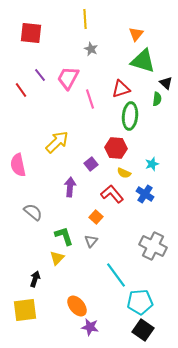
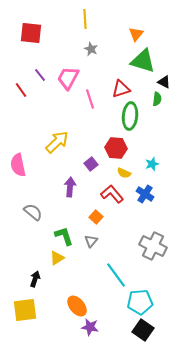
black triangle: moved 2 px left, 1 px up; rotated 16 degrees counterclockwise
yellow triangle: rotated 14 degrees clockwise
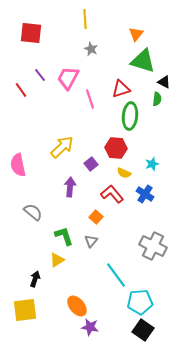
yellow arrow: moved 5 px right, 5 px down
yellow triangle: moved 2 px down
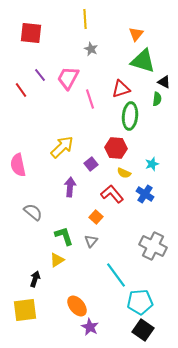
purple star: rotated 18 degrees clockwise
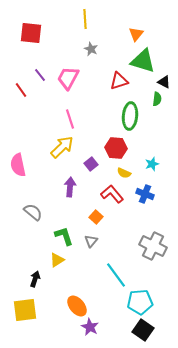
red triangle: moved 2 px left, 8 px up
pink line: moved 20 px left, 20 px down
blue cross: rotated 12 degrees counterclockwise
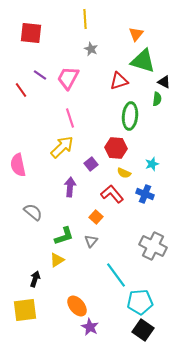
purple line: rotated 16 degrees counterclockwise
pink line: moved 1 px up
green L-shape: rotated 90 degrees clockwise
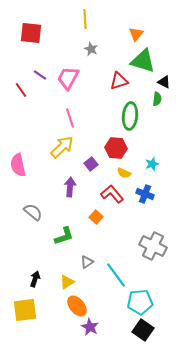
gray triangle: moved 4 px left, 21 px down; rotated 16 degrees clockwise
yellow triangle: moved 10 px right, 22 px down
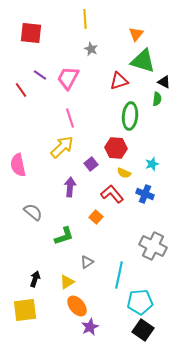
cyan line: moved 3 px right; rotated 48 degrees clockwise
purple star: rotated 18 degrees clockwise
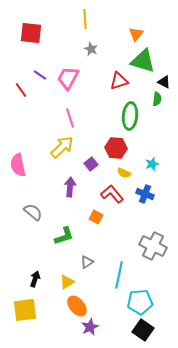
orange square: rotated 16 degrees counterclockwise
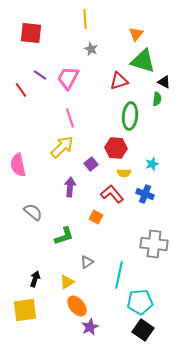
yellow semicircle: rotated 24 degrees counterclockwise
gray cross: moved 1 px right, 2 px up; rotated 20 degrees counterclockwise
